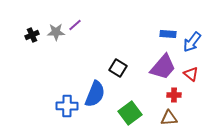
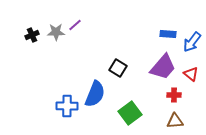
brown triangle: moved 6 px right, 3 px down
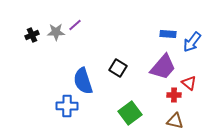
red triangle: moved 2 px left, 9 px down
blue semicircle: moved 12 px left, 13 px up; rotated 140 degrees clockwise
brown triangle: rotated 18 degrees clockwise
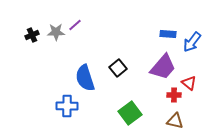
black square: rotated 18 degrees clockwise
blue semicircle: moved 2 px right, 3 px up
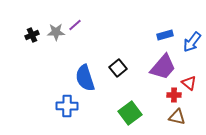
blue rectangle: moved 3 px left, 1 px down; rotated 21 degrees counterclockwise
brown triangle: moved 2 px right, 4 px up
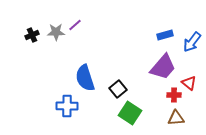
black square: moved 21 px down
green square: rotated 20 degrees counterclockwise
brown triangle: moved 1 px left, 1 px down; rotated 18 degrees counterclockwise
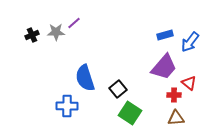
purple line: moved 1 px left, 2 px up
blue arrow: moved 2 px left
purple trapezoid: moved 1 px right
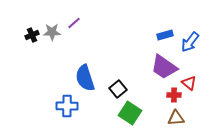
gray star: moved 4 px left
purple trapezoid: rotated 84 degrees clockwise
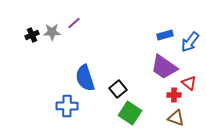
brown triangle: rotated 24 degrees clockwise
